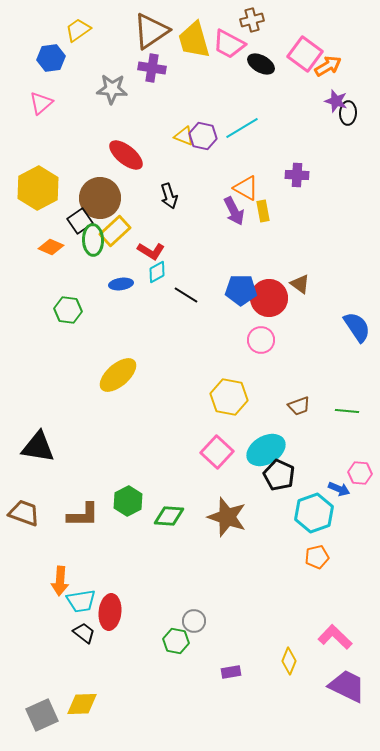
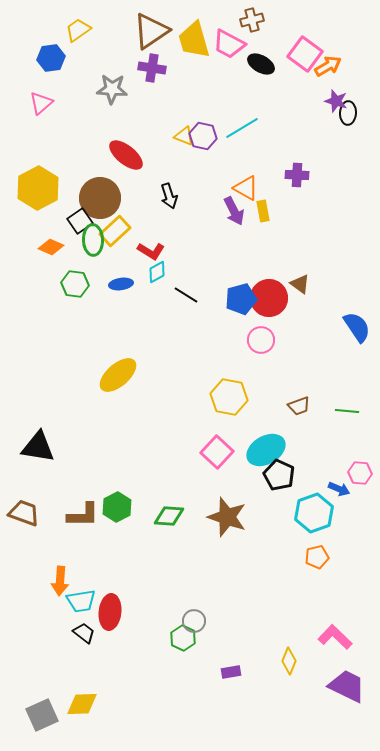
blue pentagon at (241, 290): moved 9 px down; rotated 16 degrees counterclockwise
green hexagon at (68, 310): moved 7 px right, 26 px up
green hexagon at (128, 501): moved 11 px left, 6 px down
green hexagon at (176, 641): moved 7 px right, 3 px up; rotated 15 degrees clockwise
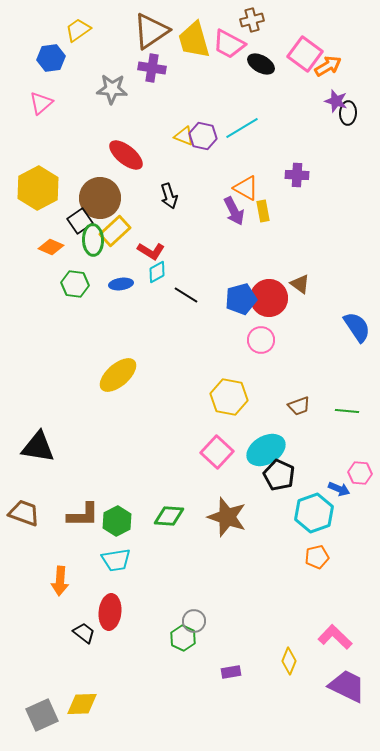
green hexagon at (117, 507): moved 14 px down
cyan trapezoid at (81, 601): moved 35 px right, 41 px up
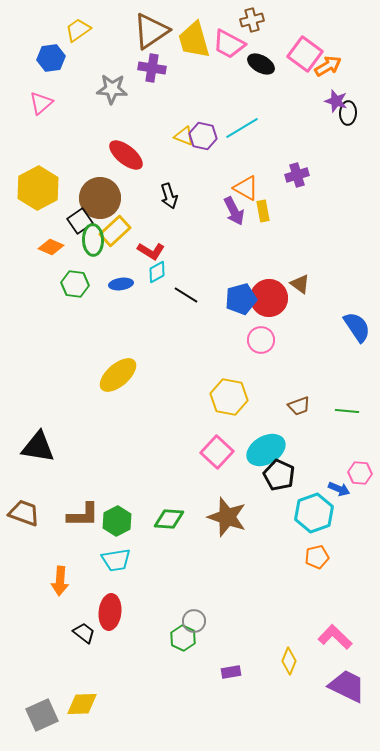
purple cross at (297, 175): rotated 20 degrees counterclockwise
green diamond at (169, 516): moved 3 px down
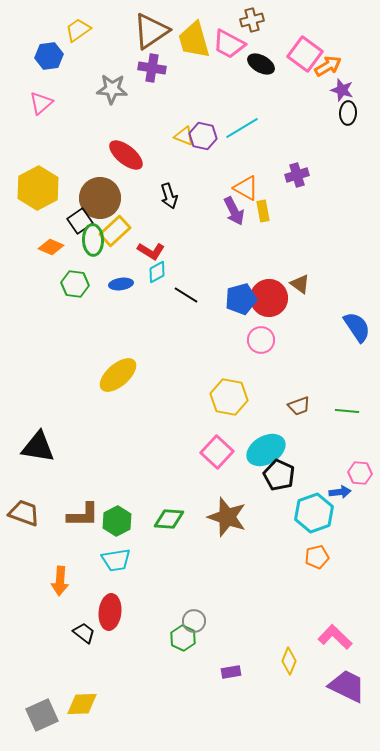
blue hexagon at (51, 58): moved 2 px left, 2 px up
purple star at (336, 101): moved 6 px right, 11 px up
blue arrow at (339, 489): moved 1 px right, 3 px down; rotated 30 degrees counterclockwise
